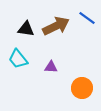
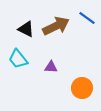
black triangle: rotated 18 degrees clockwise
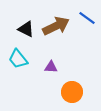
orange circle: moved 10 px left, 4 px down
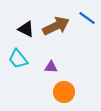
orange circle: moved 8 px left
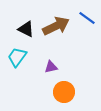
cyan trapezoid: moved 1 px left, 2 px up; rotated 75 degrees clockwise
purple triangle: rotated 16 degrees counterclockwise
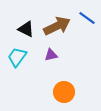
brown arrow: moved 1 px right
purple triangle: moved 12 px up
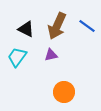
blue line: moved 8 px down
brown arrow: rotated 140 degrees clockwise
